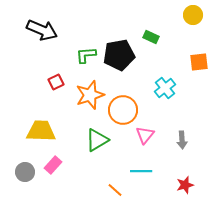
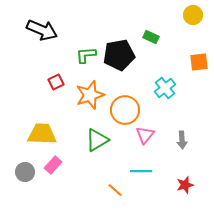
orange circle: moved 2 px right
yellow trapezoid: moved 1 px right, 3 px down
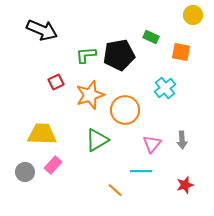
orange square: moved 18 px left, 10 px up; rotated 18 degrees clockwise
pink triangle: moved 7 px right, 9 px down
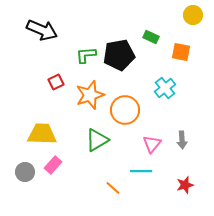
orange line: moved 2 px left, 2 px up
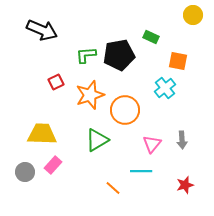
orange square: moved 3 px left, 9 px down
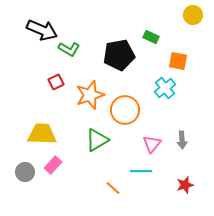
green L-shape: moved 17 px left, 6 px up; rotated 145 degrees counterclockwise
